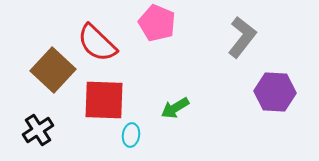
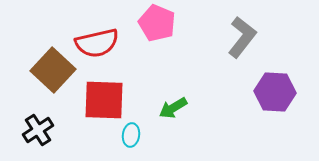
red semicircle: rotated 57 degrees counterclockwise
green arrow: moved 2 px left
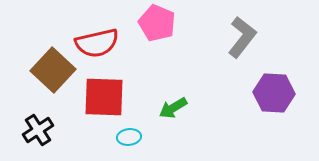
purple hexagon: moved 1 px left, 1 px down
red square: moved 3 px up
cyan ellipse: moved 2 px left, 2 px down; rotated 75 degrees clockwise
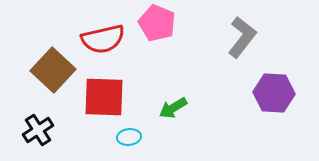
red semicircle: moved 6 px right, 4 px up
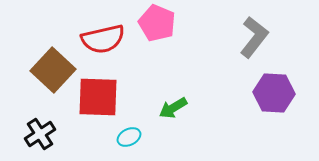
gray L-shape: moved 12 px right
red square: moved 6 px left
black cross: moved 2 px right, 4 px down
cyan ellipse: rotated 20 degrees counterclockwise
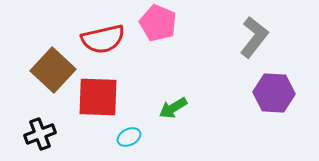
pink pentagon: moved 1 px right
black cross: rotated 12 degrees clockwise
